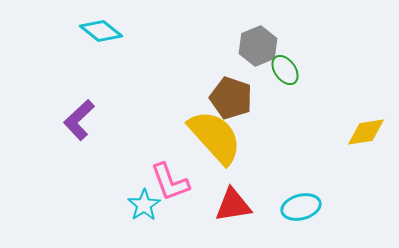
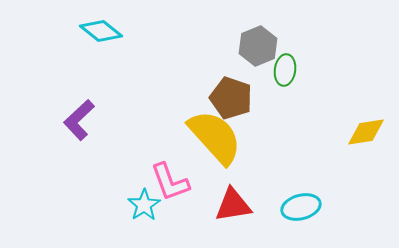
green ellipse: rotated 44 degrees clockwise
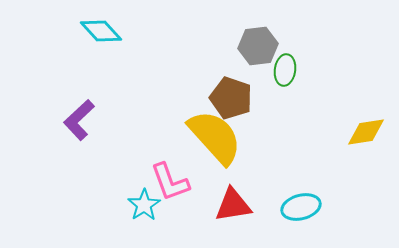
cyan diamond: rotated 9 degrees clockwise
gray hexagon: rotated 15 degrees clockwise
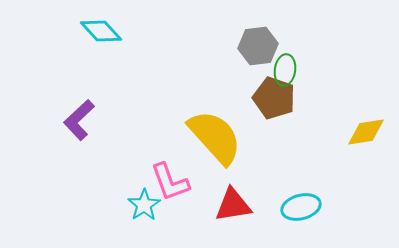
brown pentagon: moved 43 px right
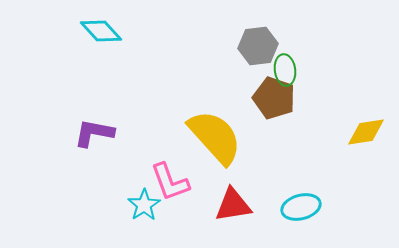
green ellipse: rotated 16 degrees counterclockwise
purple L-shape: moved 15 px right, 13 px down; rotated 54 degrees clockwise
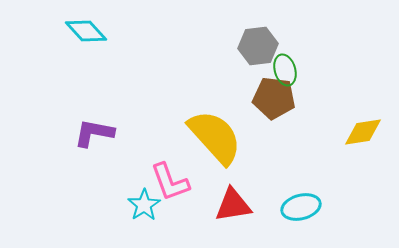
cyan diamond: moved 15 px left
green ellipse: rotated 8 degrees counterclockwise
brown pentagon: rotated 12 degrees counterclockwise
yellow diamond: moved 3 px left
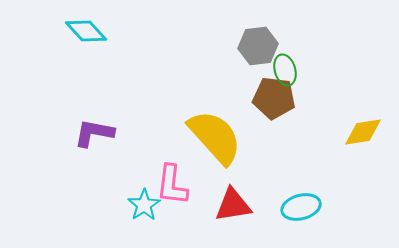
pink L-shape: moved 2 px right, 3 px down; rotated 27 degrees clockwise
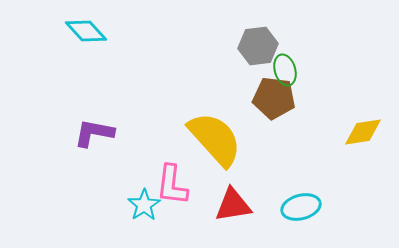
yellow semicircle: moved 2 px down
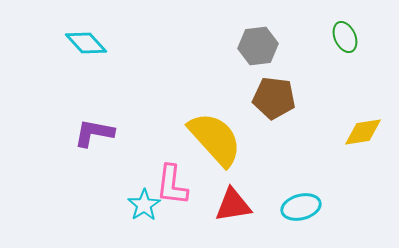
cyan diamond: moved 12 px down
green ellipse: moved 60 px right, 33 px up; rotated 8 degrees counterclockwise
